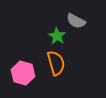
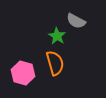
orange semicircle: moved 1 px left
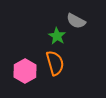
pink hexagon: moved 2 px right, 2 px up; rotated 15 degrees clockwise
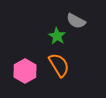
orange semicircle: moved 4 px right, 2 px down; rotated 15 degrees counterclockwise
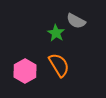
green star: moved 1 px left, 3 px up
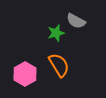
green star: rotated 24 degrees clockwise
pink hexagon: moved 3 px down
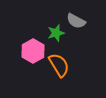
pink hexagon: moved 8 px right, 23 px up
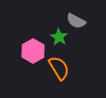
green star: moved 3 px right, 4 px down; rotated 24 degrees counterclockwise
orange semicircle: moved 3 px down
